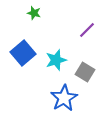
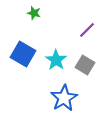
blue square: moved 1 px down; rotated 20 degrees counterclockwise
cyan star: rotated 20 degrees counterclockwise
gray square: moved 7 px up
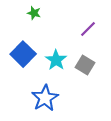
purple line: moved 1 px right, 1 px up
blue square: rotated 15 degrees clockwise
blue star: moved 19 px left
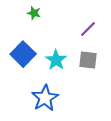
gray square: moved 3 px right, 5 px up; rotated 24 degrees counterclockwise
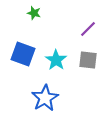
blue square: rotated 25 degrees counterclockwise
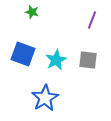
green star: moved 2 px left, 1 px up
purple line: moved 4 px right, 9 px up; rotated 24 degrees counterclockwise
cyan star: rotated 10 degrees clockwise
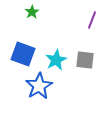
green star: rotated 24 degrees clockwise
gray square: moved 3 px left
blue star: moved 6 px left, 12 px up
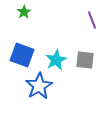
green star: moved 8 px left
purple line: rotated 42 degrees counterclockwise
blue square: moved 1 px left, 1 px down
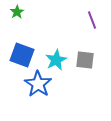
green star: moved 7 px left
blue star: moved 1 px left, 2 px up; rotated 8 degrees counterclockwise
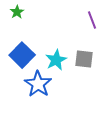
blue square: rotated 25 degrees clockwise
gray square: moved 1 px left, 1 px up
